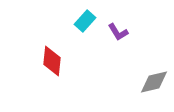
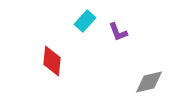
purple L-shape: rotated 10 degrees clockwise
gray diamond: moved 5 px left
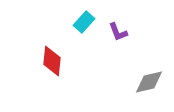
cyan rectangle: moved 1 px left, 1 px down
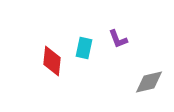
cyan rectangle: moved 26 px down; rotated 30 degrees counterclockwise
purple L-shape: moved 7 px down
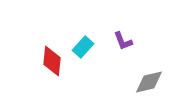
purple L-shape: moved 5 px right, 2 px down
cyan rectangle: moved 1 px left, 1 px up; rotated 30 degrees clockwise
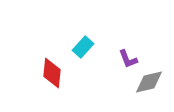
purple L-shape: moved 5 px right, 18 px down
red diamond: moved 12 px down
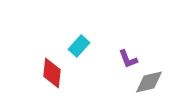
cyan rectangle: moved 4 px left, 1 px up
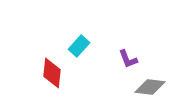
gray diamond: moved 1 px right, 5 px down; rotated 20 degrees clockwise
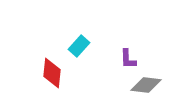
purple L-shape: rotated 20 degrees clockwise
gray diamond: moved 4 px left, 2 px up
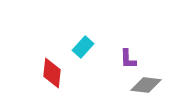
cyan rectangle: moved 4 px right, 1 px down
